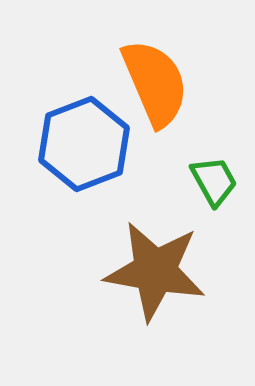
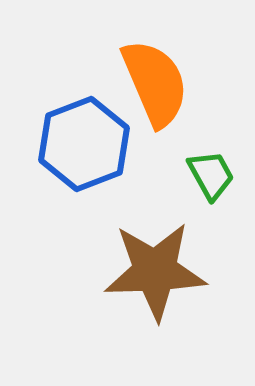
green trapezoid: moved 3 px left, 6 px up
brown star: rotated 12 degrees counterclockwise
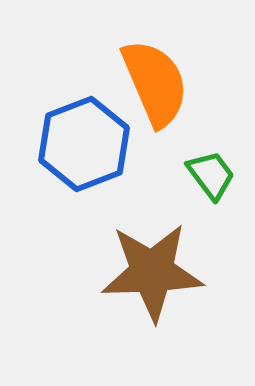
green trapezoid: rotated 8 degrees counterclockwise
brown star: moved 3 px left, 1 px down
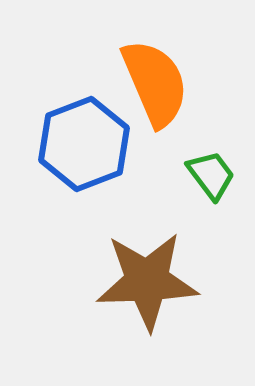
brown star: moved 5 px left, 9 px down
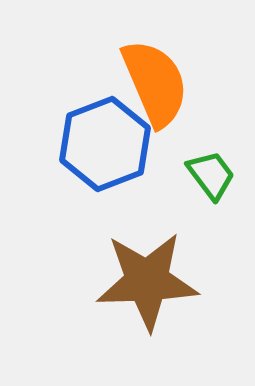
blue hexagon: moved 21 px right
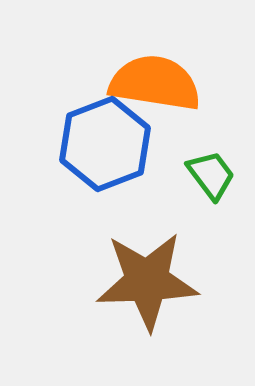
orange semicircle: rotated 58 degrees counterclockwise
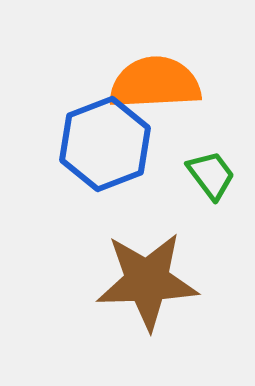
orange semicircle: rotated 12 degrees counterclockwise
